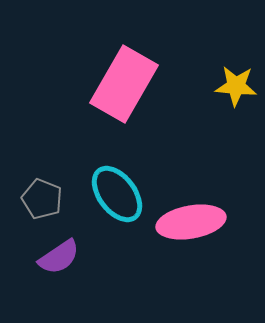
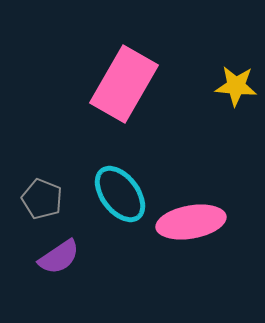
cyan ellipse: moved 3 px right
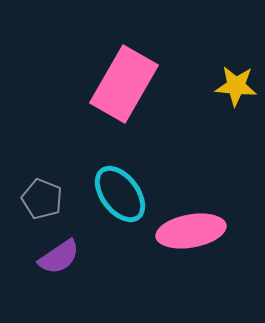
pink ellipse: moved 9 px down
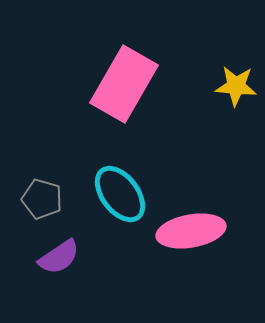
gray pentagon: rotated 6 degrees counterclockwise
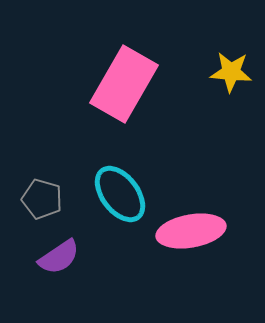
yellow star: moved 5 px left, 14 px up
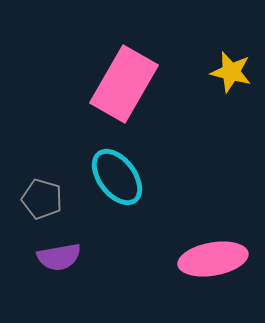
yellow star: rotated 9 degrees clockwise
cyan ellipse: moved 3 px left, 17 px up
pink ellipse: moved 22 px right, 28 px down
purple semicircle: rotated 24 degrees clockwise
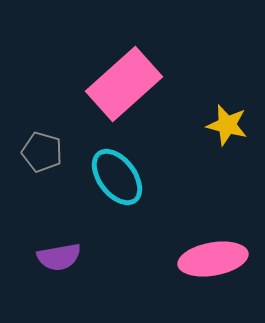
yellow star: moved 4 px left, 53 px down
pink rectangle: rotated 18 degrees clockwise
gray pentagon: moved 47 px up
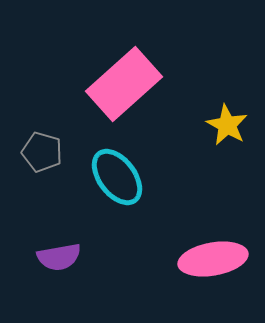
yellow star: rotated 15 degrees clockwise
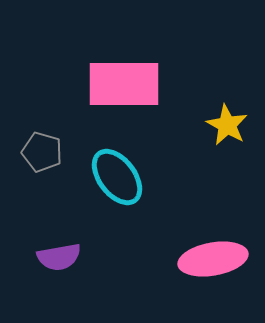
pink rectangle: rotated 42 degrees clockwise
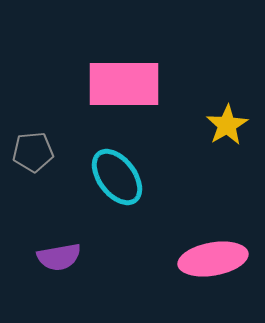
yellow star: rotated 12 degrees clockwise
gray pentagon: moved 9 px left; rotated 21 degrees counterclockwise
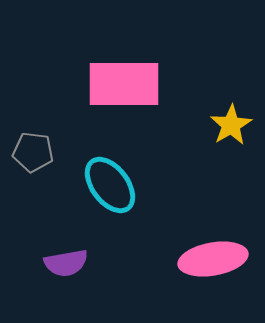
yellow star: moved 4 px right
gray pentagon: rotated 12 degrees clockwise
cyan ellipse: moved 7 px left, 8 px down
purple semicircle: moved 7 px right, 6 px down
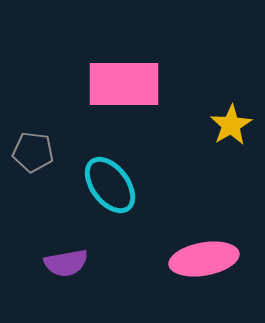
pink ellipse: moved 9 px left
